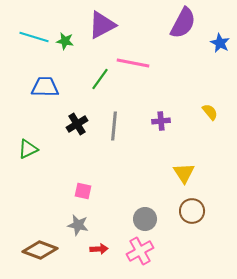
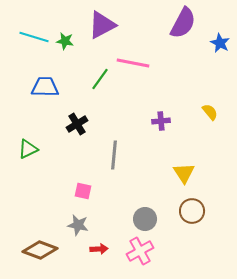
gray line: moved 29 px down
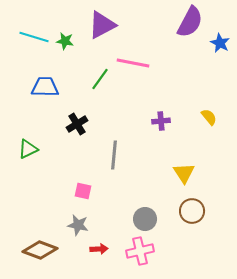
purple semicircle: moved 7 px right, 1 px up
yellow semicircle: moved 1 px left, 5 px down
pink cross: rotated 16 degrees clockwise
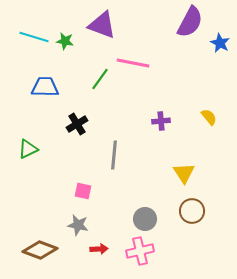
purple triangle: rotated 48 degrees clockwise
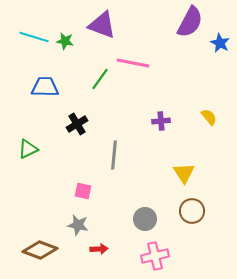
pink cross: moved 15 px right, 5 px down
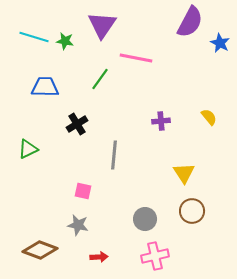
purple triangle: rotated 44 degrees clockwise
pink line: moved 3 px right, 5 px up
red arrow: moved 8 px down
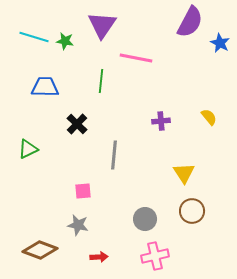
green line: moved 1 px right, 2 px down; rotated 30 degrees counterclockwise
black cross: rotated 15 degrees counterclockwise
pink square: rotated 18 degrees counterclockwise
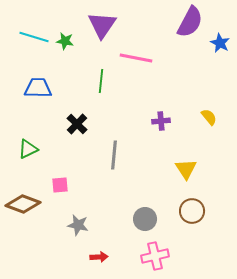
blue trapezoid: moved 7 px left, 1 px down
yellow triangle: moved 2 px right, 4 px up
pink square: moved 23 px left, 6 px up
brown diamond: moved 17 px left, 46 px up
